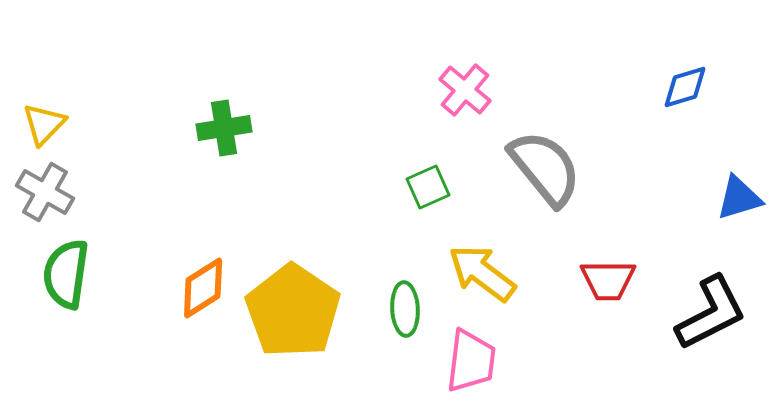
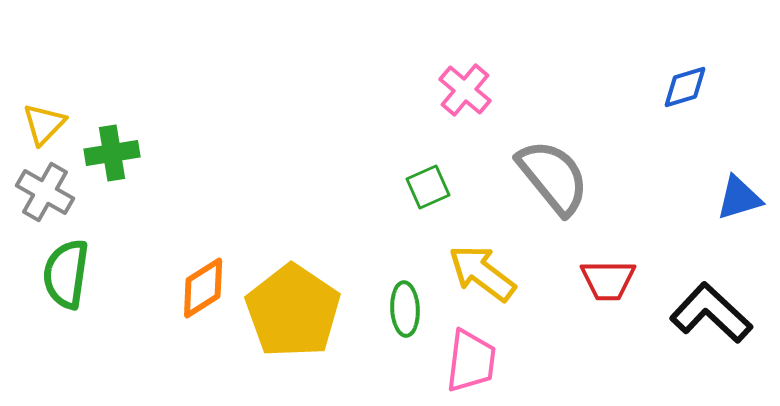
green cross: moved 112 px left, 25 px down
gray semicircle: moved 8 px right, 9 px down
black L-shape: rotated 110 degrees counterclockwise
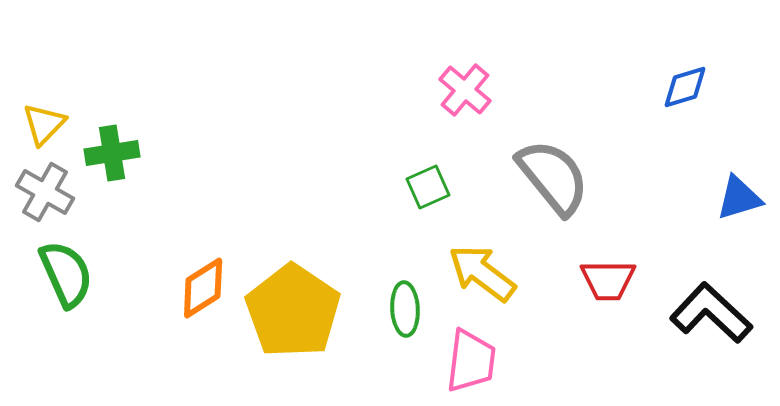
green semicircle: rotated 148 degrees clockwise
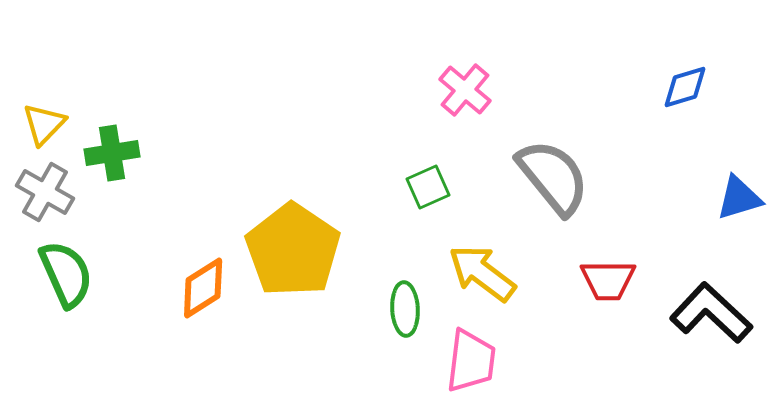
yellow pentagon: moved 61 px up
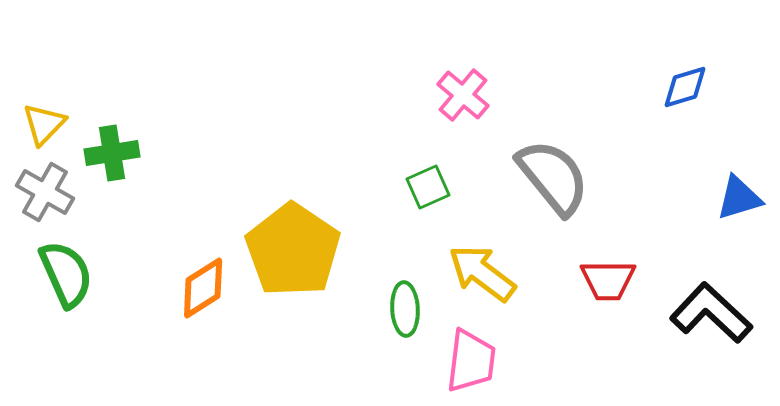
pink cross: moved 2 px left, 5 px down
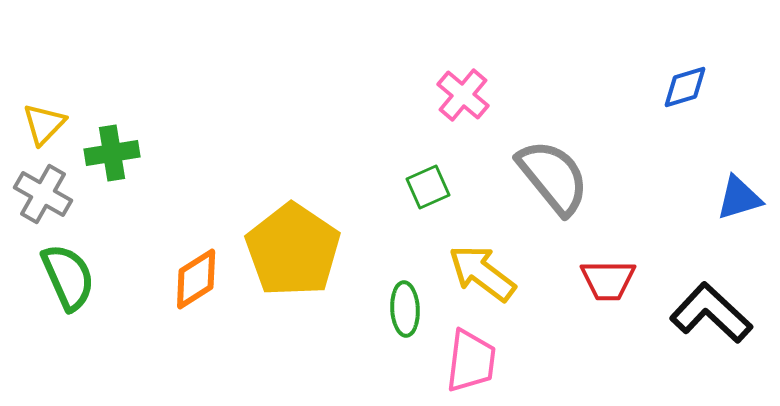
gray cross: moved 2 px left, 2 px down
green semicircle: moved 2 px right, 3 px down
orange diamond: moved 7 px left, 9 px up
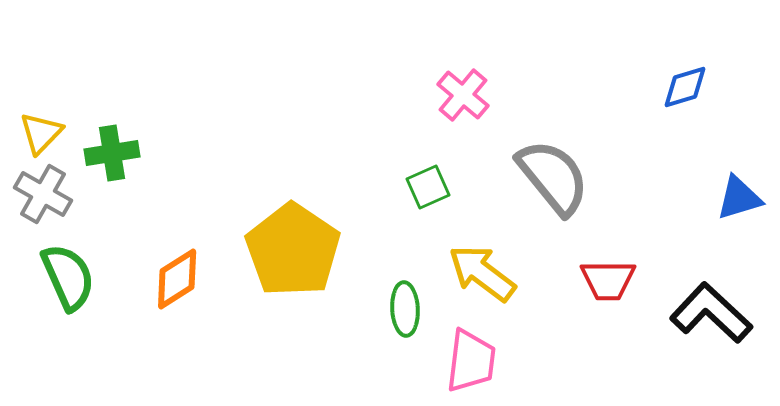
yellow triangle: moved 3 px left, 9 px down
orange diamond: moved 19 px left
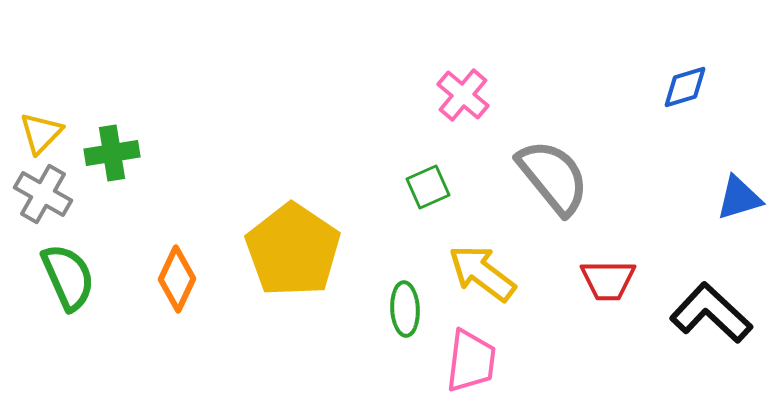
orange diamond: rotated 32 degrees counterclockwise
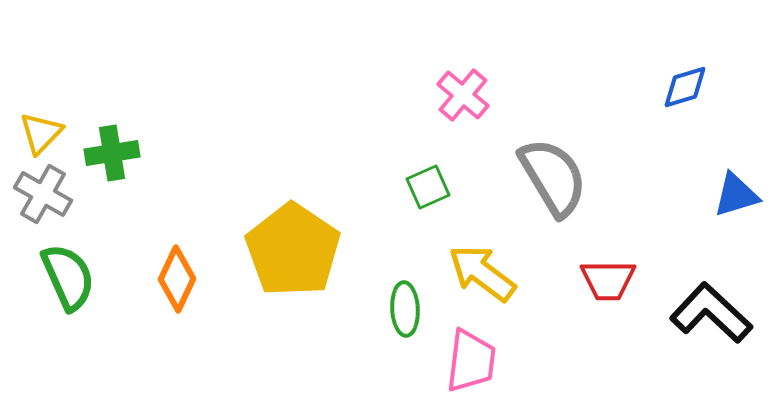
gray semicircle: rotated 8 degrees clockwise
blue triangle: moved 3 px left, 3 px up
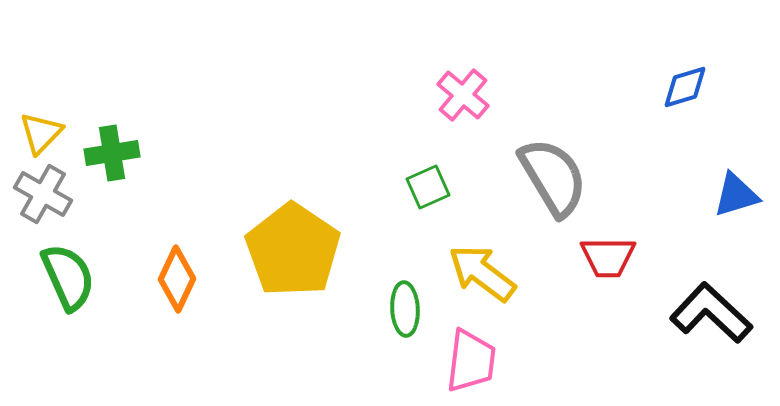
red trapezoid: moved 23 px up
